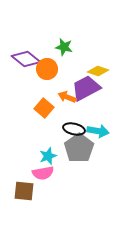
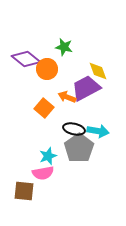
yellow diamond: rotated 50 degrees clockwise
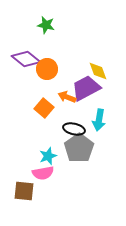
green star: moved 18 px left, 22 px up
cyan arrow: moved 1 px right, 11 px up; rotated 90 degrees clockwise
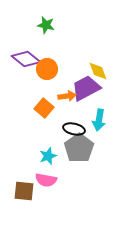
orange arrow: moved 1 px up; rotated 150 degrees clockwise
pink semicircle: moved 3 px right, 7 px down; rotated 20 degrees clockwise
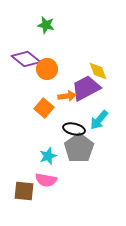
cyan arrow: rotated 30 degrees clockwise
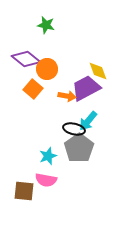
orange arrow: rotated 18 degrees clockwise
orange square: moved 11 px left, 19 px up
cyan arrow: moved 11 px left, 1 px down
